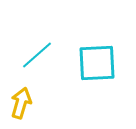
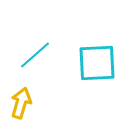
cyan line: moved 2 px left
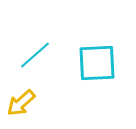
yellow arrow: rotated 148 degrees counterclockwise
